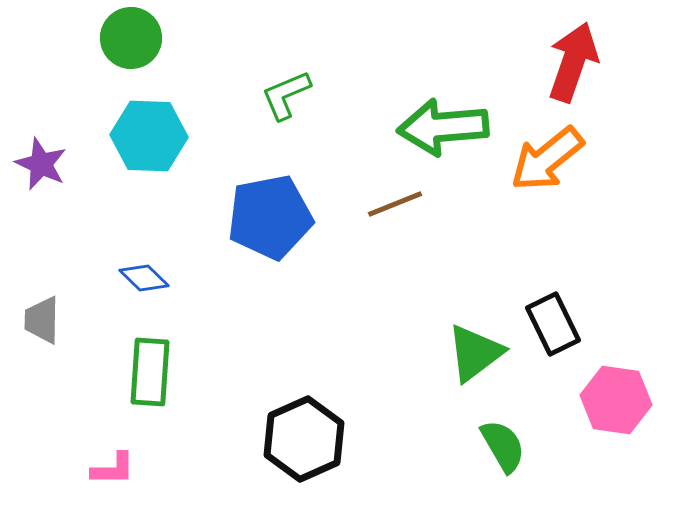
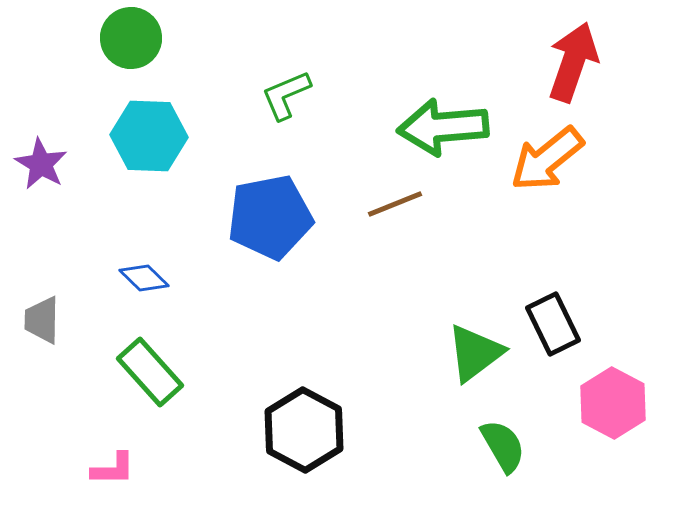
purple star: rotated 6 degrees clockwise
green rectangle: rotated 46 degrees counterclockwise
pink hexagon: moved 3 px left, 3 px down; rotated 20 degrees clockwise
black hexagon: moved 9 px up; rotated 8 degrees counterclockwise
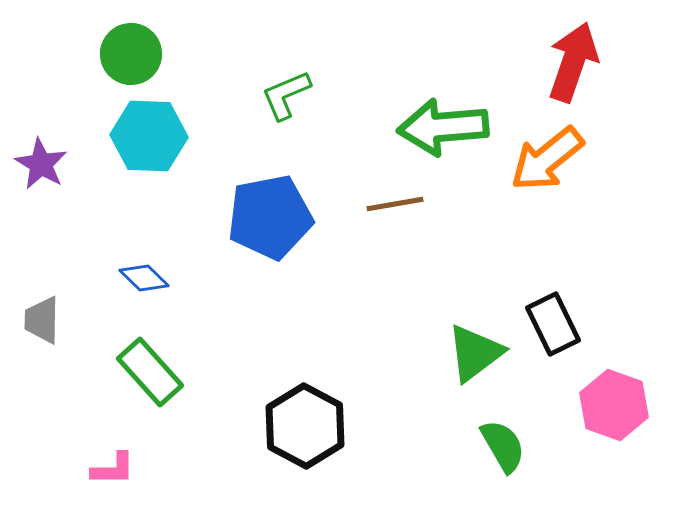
green circle: moved 16 px down
brown line: rotated 12 degrees clockwise
pink hexagon: moved 1 px right, 2 px down; rotated 8 degrees counterclockwise
black hexagon: moved 1 px right, 4 px up
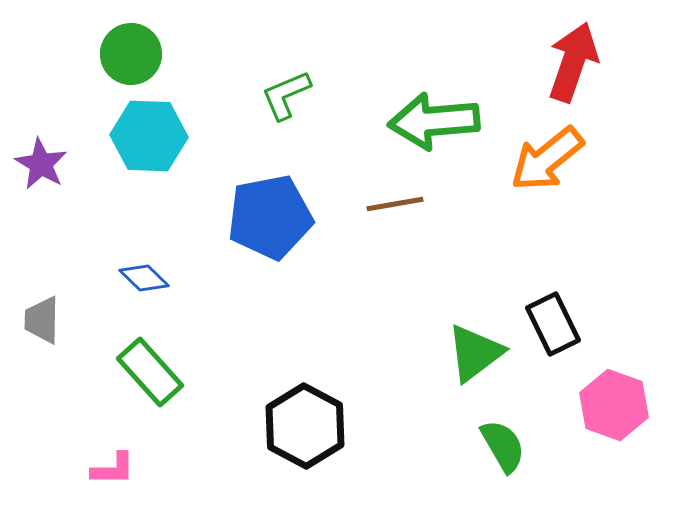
green arrow: moved 9 px left, 6 px up
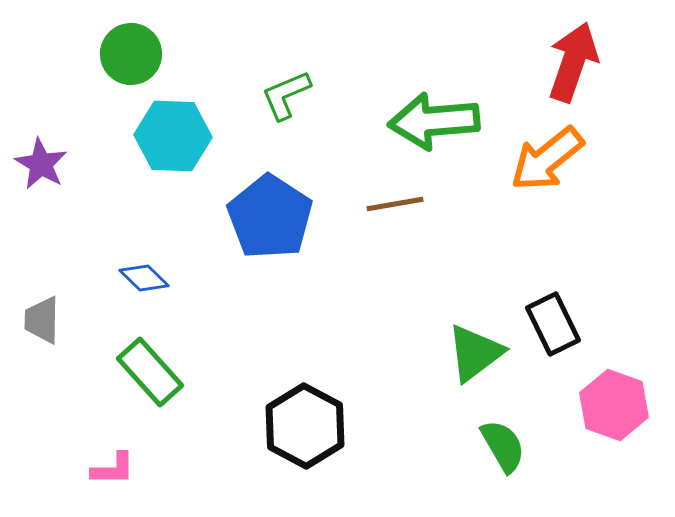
cyan hexagon: moved 24 px right
blue pentagon: rotated 28 degrees counterclockwise
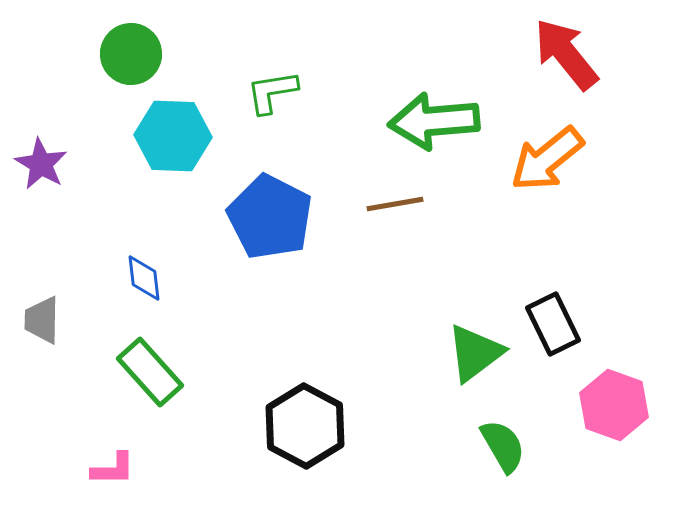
red arrow: moved 7 px left, 8 px up; rotated 58 degrees counterclockwise
green L-shape: moved 14 px left, 3 px up; rotated 14 degrees clockwise
blue pentagon: rotated 6 degrees counterclockwise
blue diamond: rotated 39 degrees clockwise
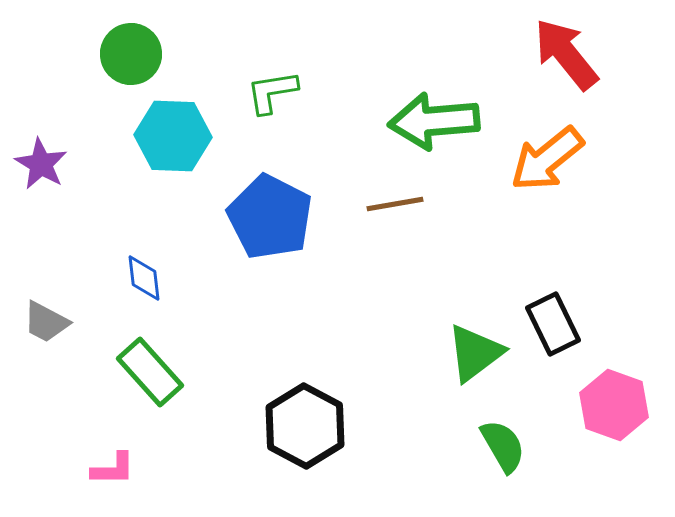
gray trapezoid: moved 4 px right, 2 px down; rotated 63 degrees counterclockwise
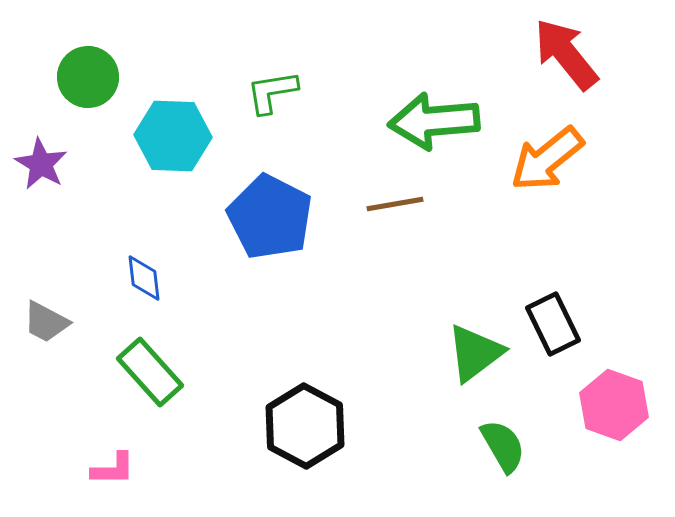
green circle: moved 43 px left, 23 px down
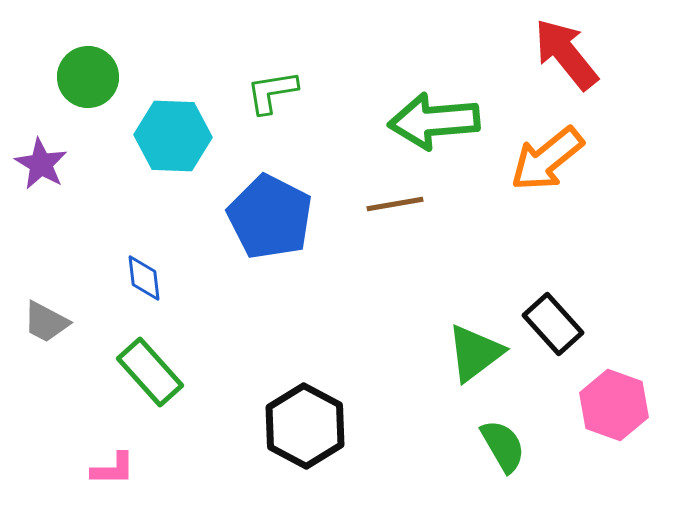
black rectangle: rotated 16 degrees counterclockwise
